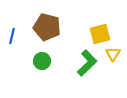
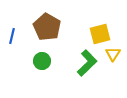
brown pentagon: rotated 16 degrees clockwise
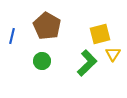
brown pentagon: moved 1 px up
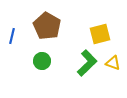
yellow triangle: moved 9 px down; rotated 42 degrees counterclockwise
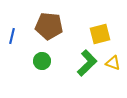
brown pentagon: moved 2 px right; rotated 24 degrees counterclockwise
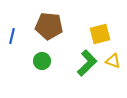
yellow triangle: moved 2 px up
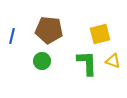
brown pentagon: moved 4 px down
green L-shape: rotated 48 degrees counterclockwise
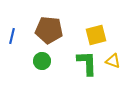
yellow square: moved 4 px left, 1 px down
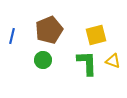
brown pentagon: rotated 28 degrees counterclockwise
green circle: moved 1 px right, 1 px up
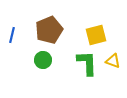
blue line: moved 1 px up
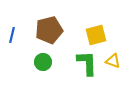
brown pentagon: rotated 8 degrees clockwise
green circle: moved 2 px down
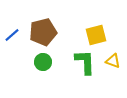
brown pentagon: moved 6 px left, 2 px down
blue line: rotated 35 degrees clockwise
green L-shape: moved 2 px left, 1 px up
